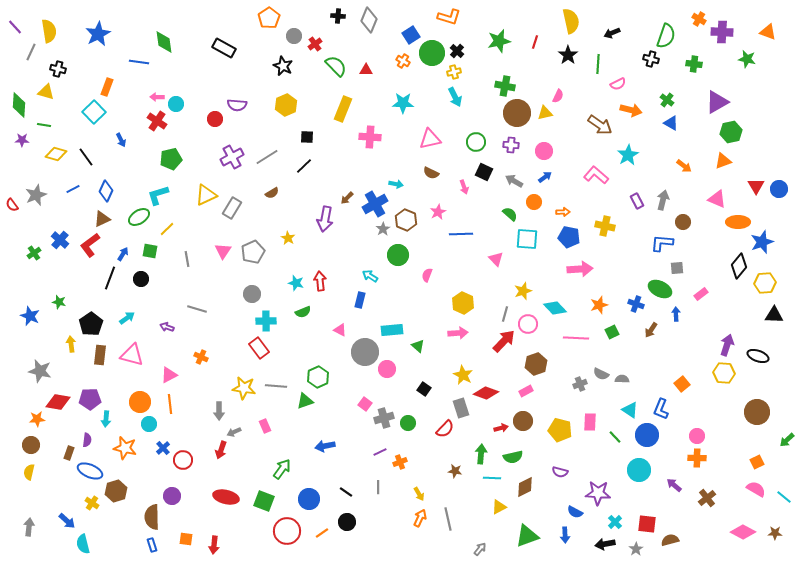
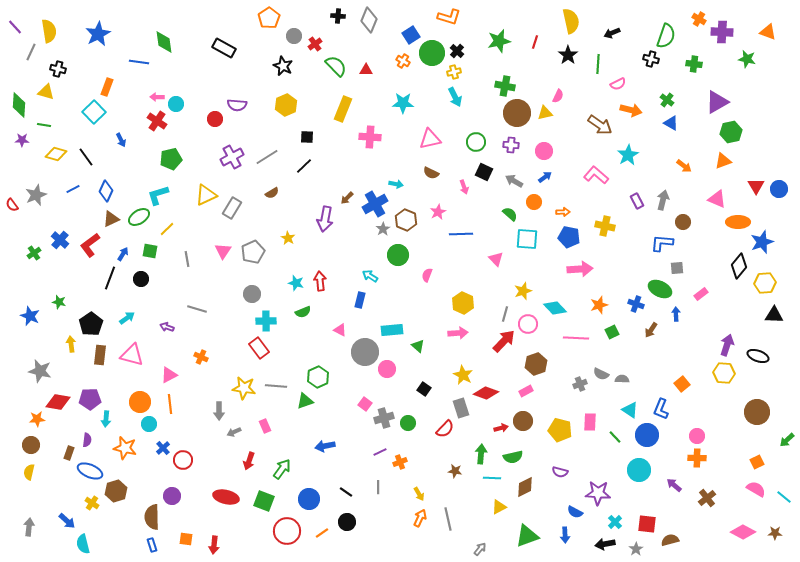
brown triangle at (102, 219): moved 9 px right
red arrow at (221, 450): moved 28 px right, 11 px down
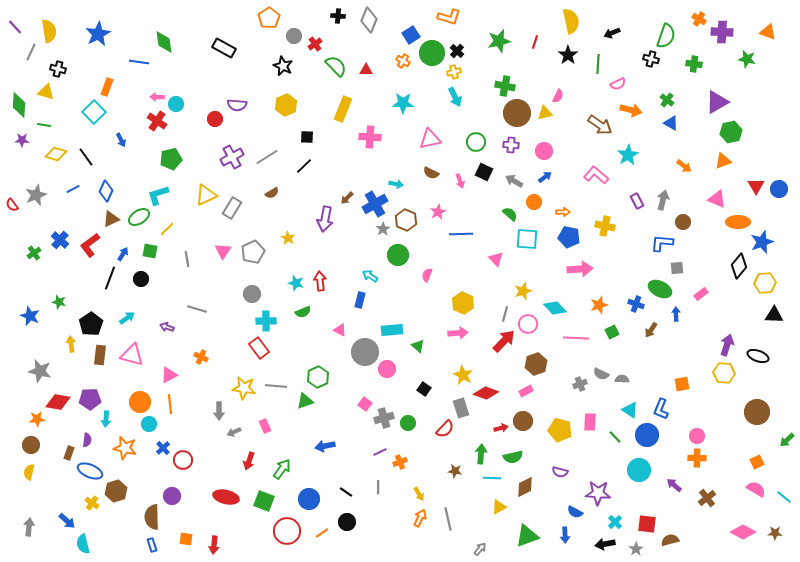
pink arrow at (464, 187): moved 4 px left, 6 px up
orange square at (682, 384): rotated 28 degrees clockwise
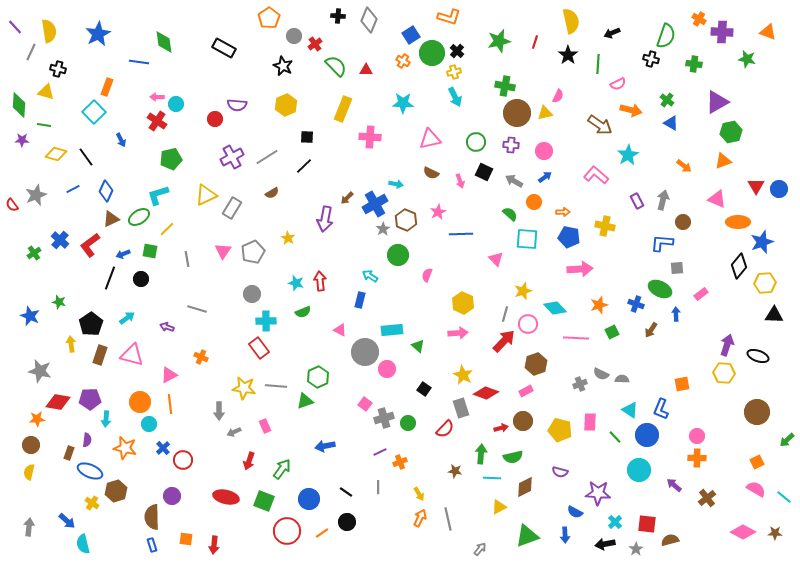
blue arrow at (123, 254): rotated 144 degrees counterclockwise
brown rectangle at (100, 355): rotated 12 degrees clockwise
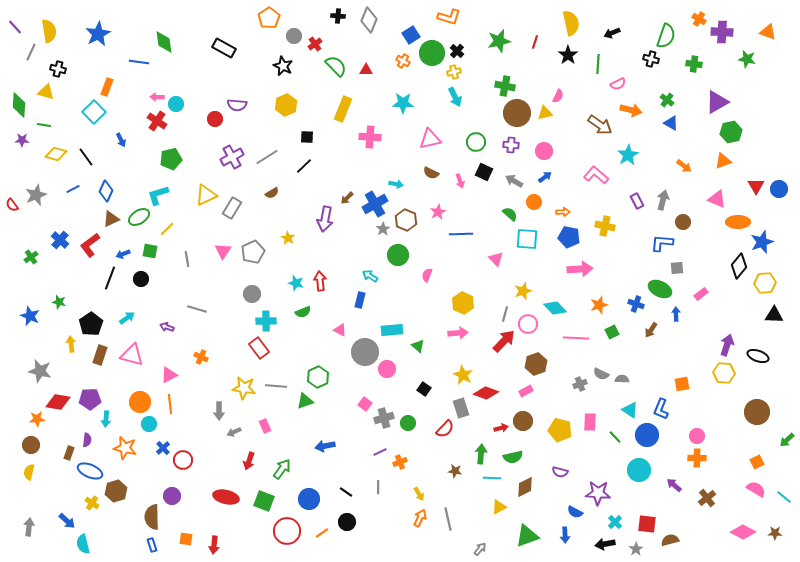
yellow semicircle at (571, 21): moved 2 px down
green cross at (34, 253): moved 3 px left, 4 px down
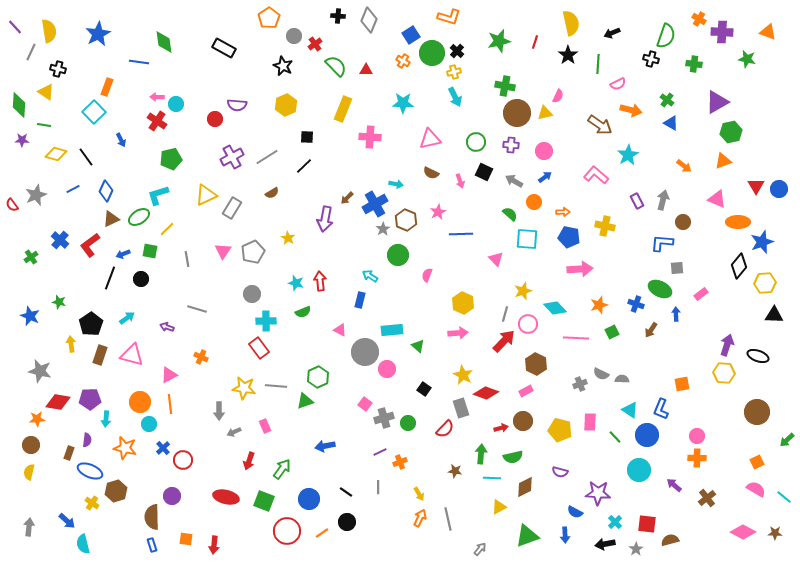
yellow triangle at (46, 92): rotated 18 degrees clockwise
brown hexagon at (536, 364): rotated 15 degrees counterclockwise
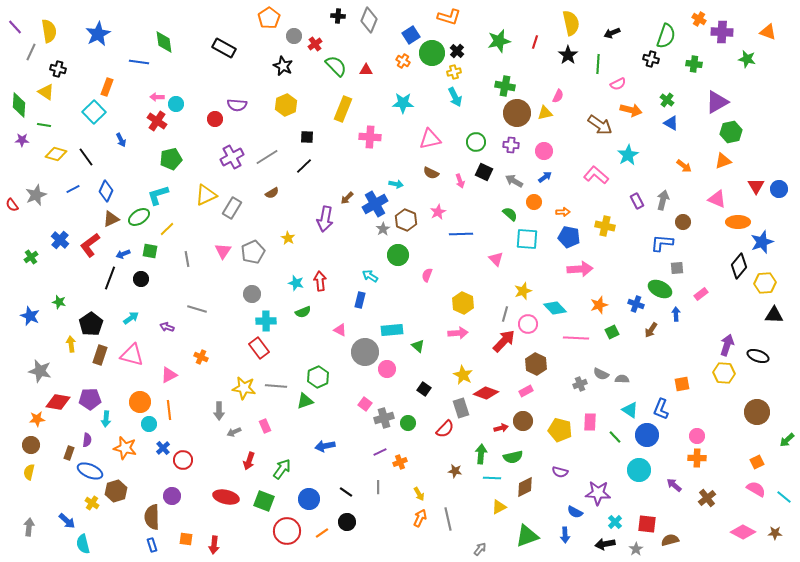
cyan arrow at (127, 318): moved 4 px right
orange line at (170, 404): moved 1 px left, 6 px down
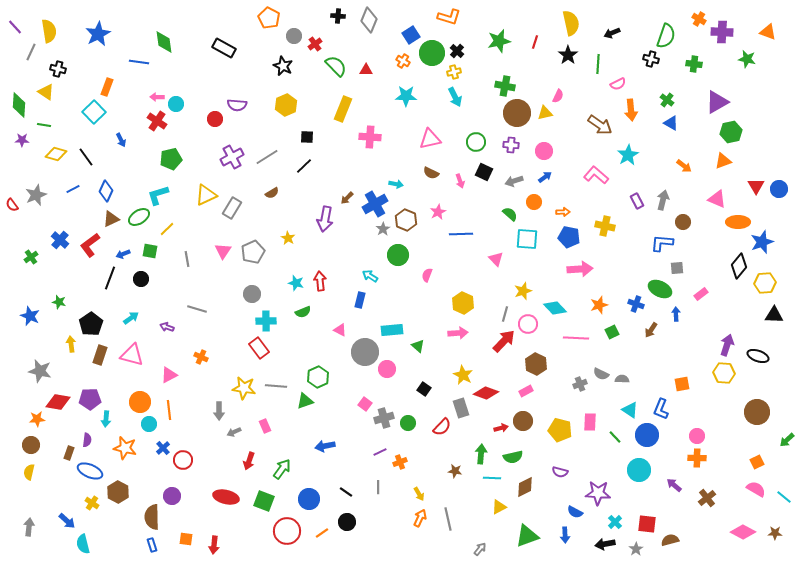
orange pentagon at (269, 18): rotated 10 degrees counterclockwise
cyan star at (403, 103): moved 3 px right, 7 px up
orange arrow at (631, 110): rotated 70 degrees clockwise
gray arrow at (514, 181): rotated 48 degrees counterclockwise
red semicircle at (445, 429): moved 3 px left, 2 px up
brown hexagon at (116, 491): moved 2 px right, 1 px down; rotated 15 degrees counterclockwise
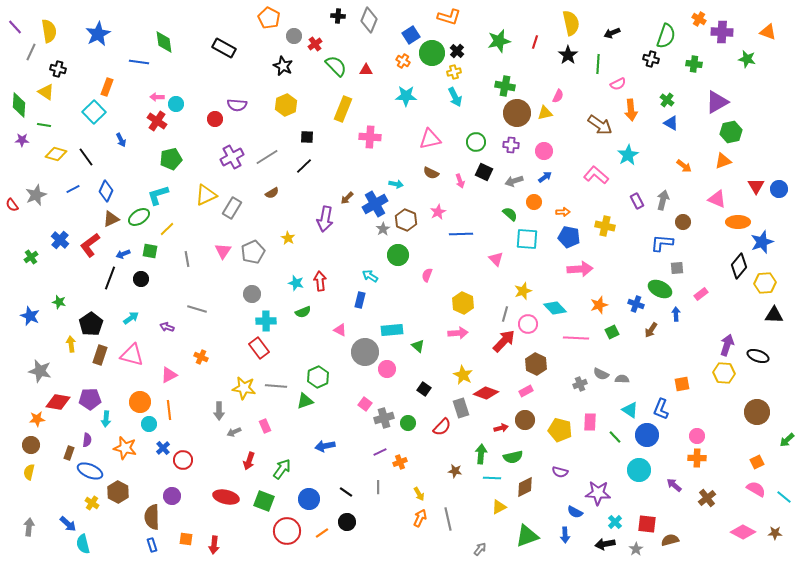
brown circle at (523, 421): moved 2 px right, 1 px up
blue arrow at (67, 521): moved 1 px right, 3 px down
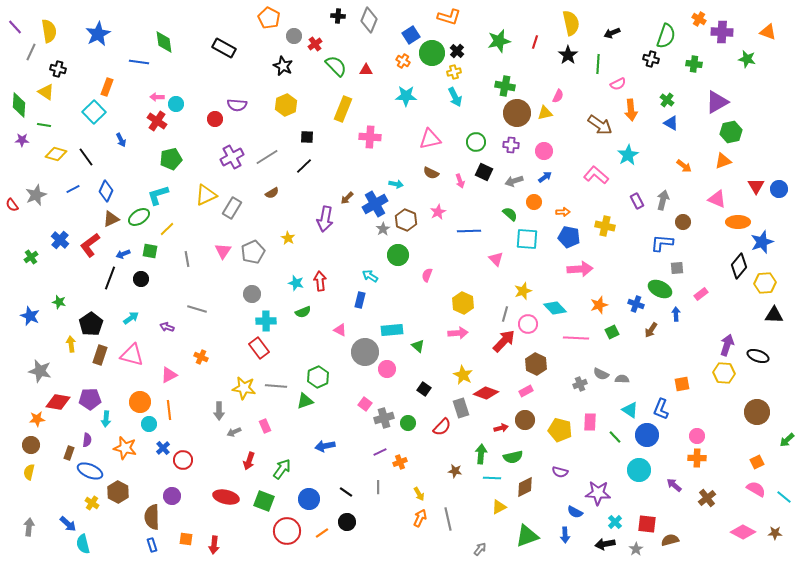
blue line at (461, 234): moved 8 px right, 3 px up
